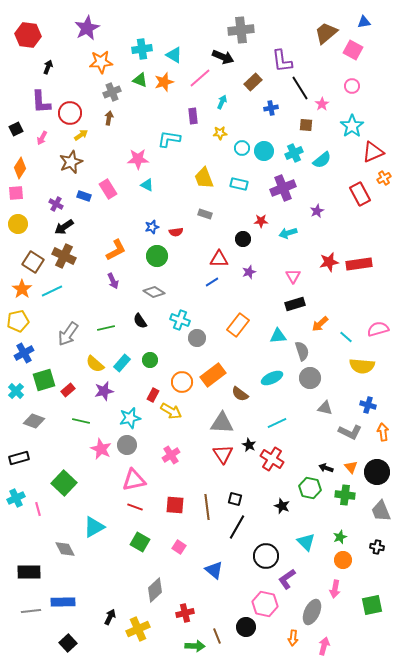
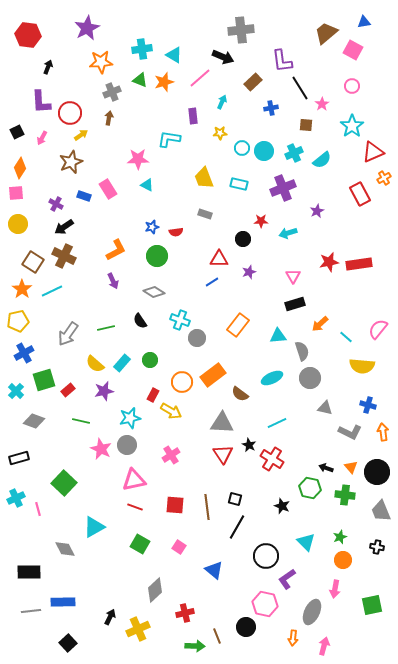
black square at (16, 129): moved 1 px right, 3 px down
pink semicircle at (378, 329): rotated 35 degrees counterclockwise
green square at (140, 542): moved 2 px down
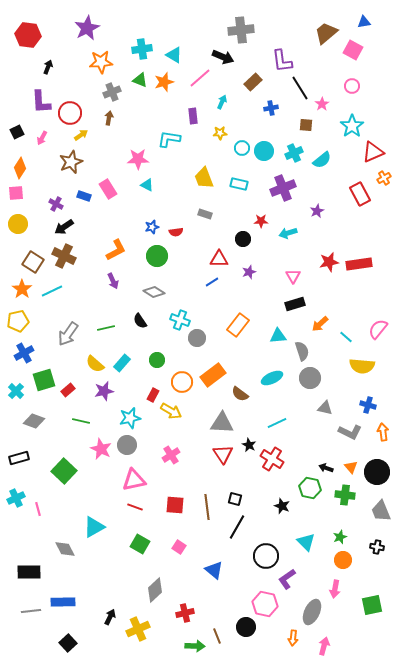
green circle at (150, 360): moved 7 px right
green square at (64, 483): moved 12 px up
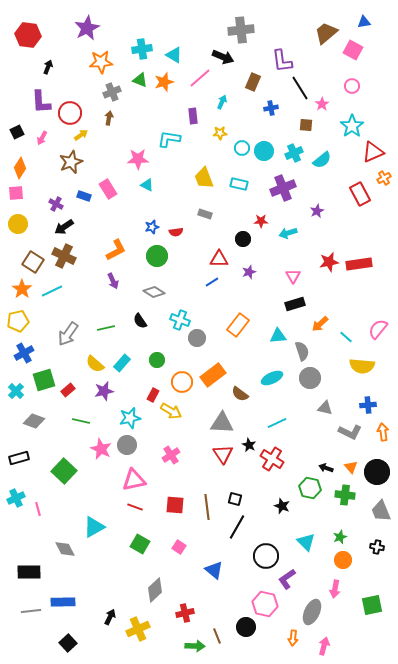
brown rectangle at (253, 82): rotated 24 degrees counterclockwise
blue cross at (368, 405): rotated 21 degrees counterclockwise
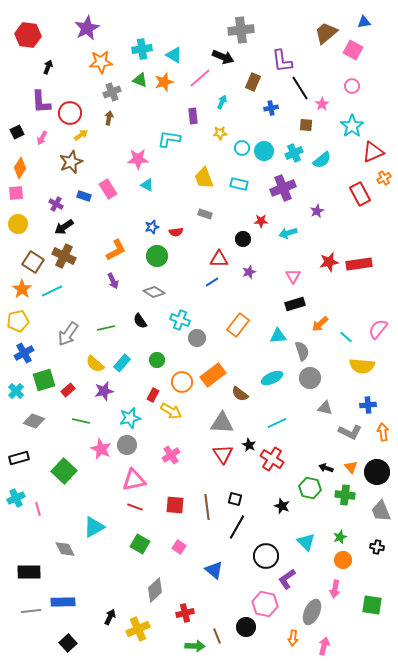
green square at (372, 605): rotated 20 degrees clockwise
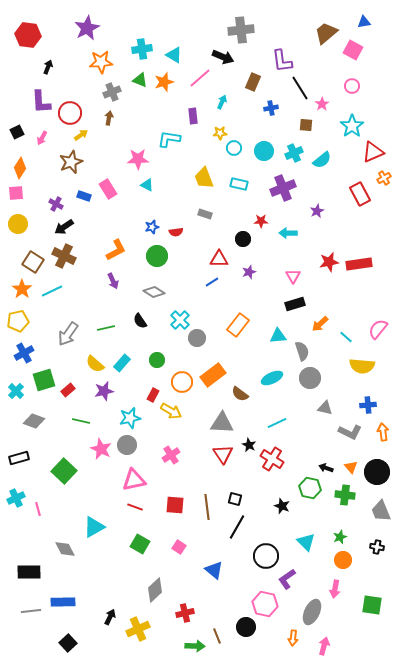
cyan circle at (242, 148): moved 8 px left
cyan arrow at (288, 233): rotated 18 degrees clockwise
cyan cross at (180, 320): rotated 24 degrees clockwise
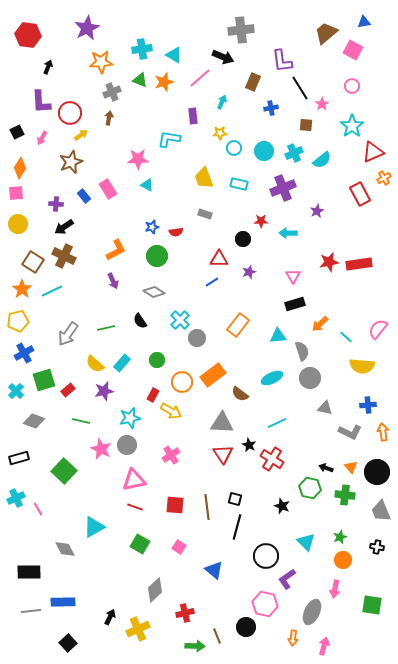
blue rectangle at (84, 196): rotated 32 degrees clockwise
purple cross at (56, 204): rotated 24 degrees counterclockwise
pink line at (38, 509): rotated 16 degrees counterclockwise
black line at (237, 527): rotated 15 degrees counterclockwise
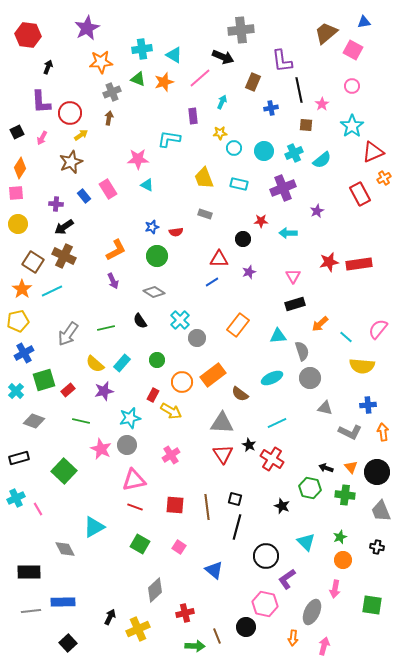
green triangle at (140, 80): moved 2 px left, 1 px up
black line at (300, 88): moved 1 px left, 2 px down; rotated 20 degrees clockwise
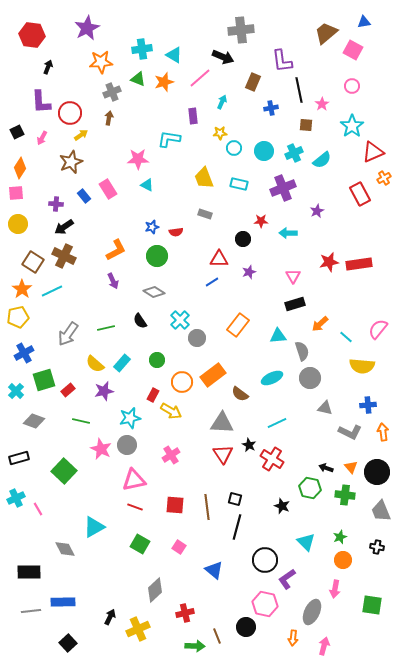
red hexagon at (28, 35): moved 4 px right
yellow pentagon at (18, 321): moved 4 px up
black circle at (266, 556): moved 1 px left, 4 px down
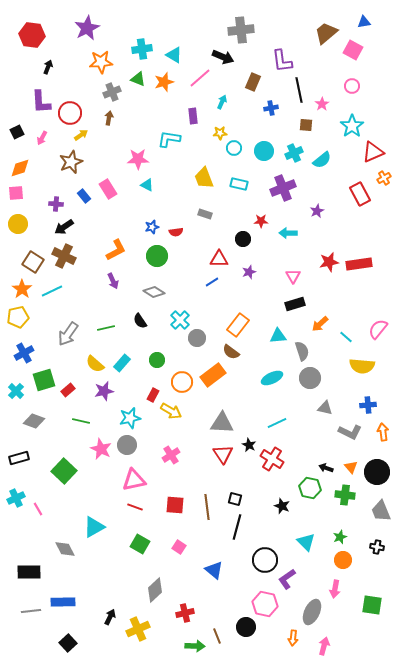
orange diamond at (20, 168): rotated 40 degrees clockwise
brown semicircle at (240, 394): moved 9 px left, 42 px up
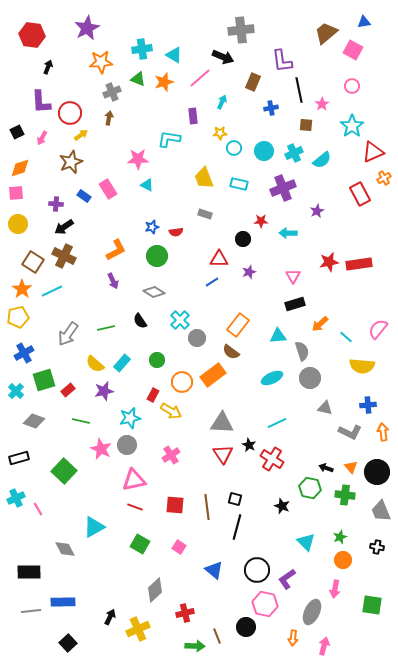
blue rectangle at (84, 196): rotated 16 degrees counterclockwise
black circle at (265, 560): moved 8 px left, 10 px down
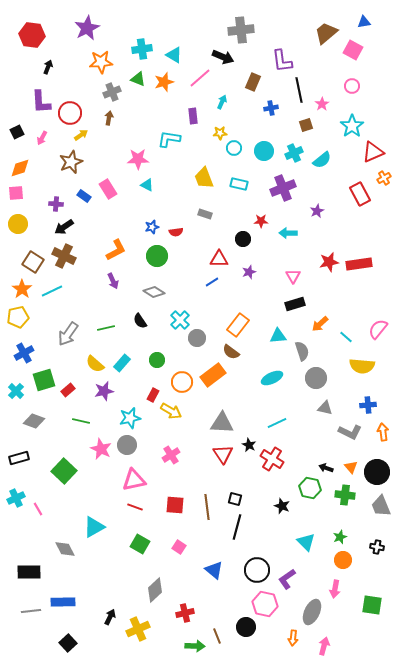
brown square at (306, 125): rotated 24 degrees counterclockwise
gray circle at (310, 378): moved 6 px right
gray trapezoid at (381, 511): moved 5 px up
